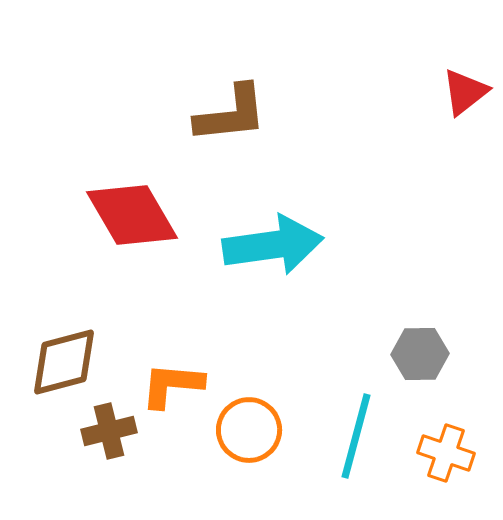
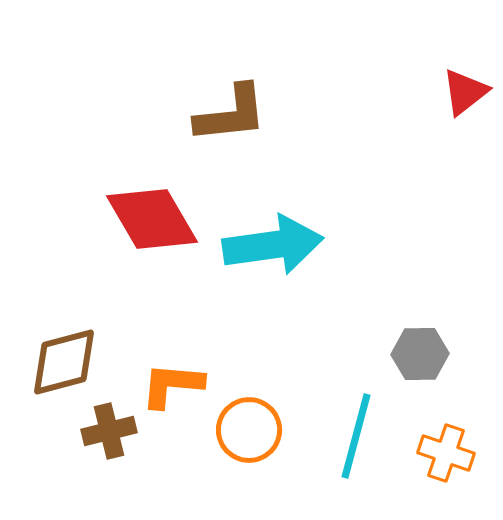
red diamond: moved 20 px right, 4 px down
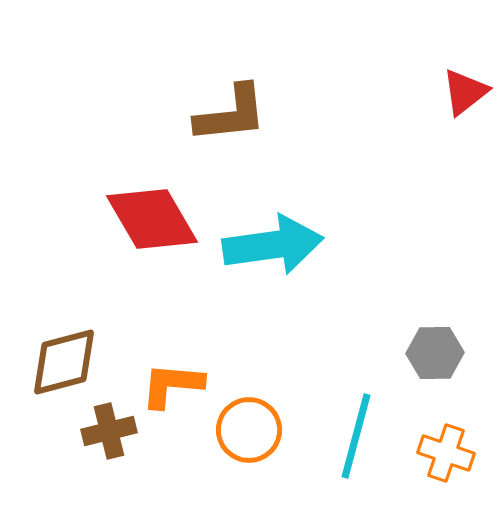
gray hexagon: moved 15 px right, 1 px up
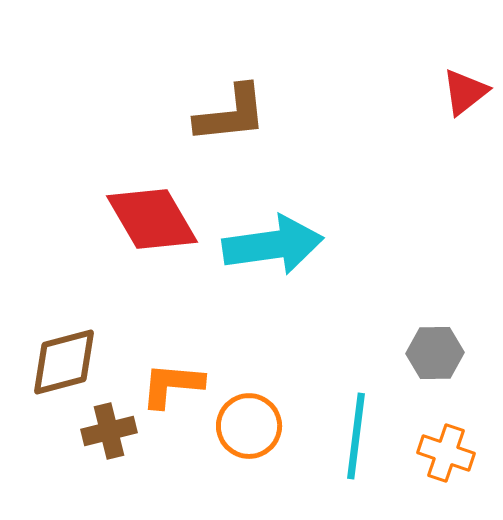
orange circle: moved 4 px up
cyan line: rotated 8 degrees counterclockwise
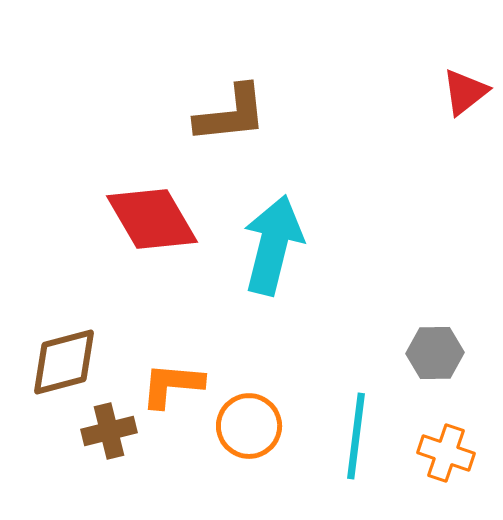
cyan arrow: rotated 68 degrees counterclockwise
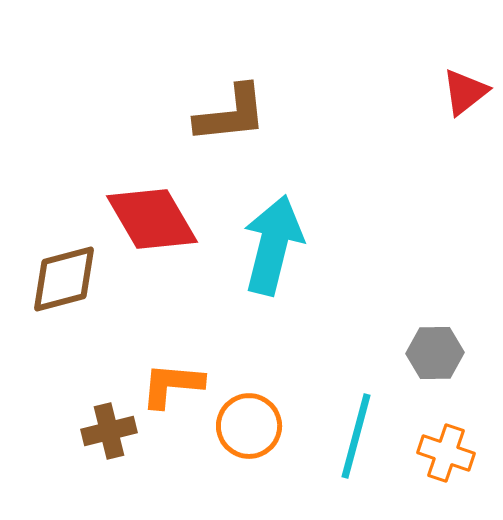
brown diamond: moved 83 px up
cyan line: rotated 8 degrees clockwise
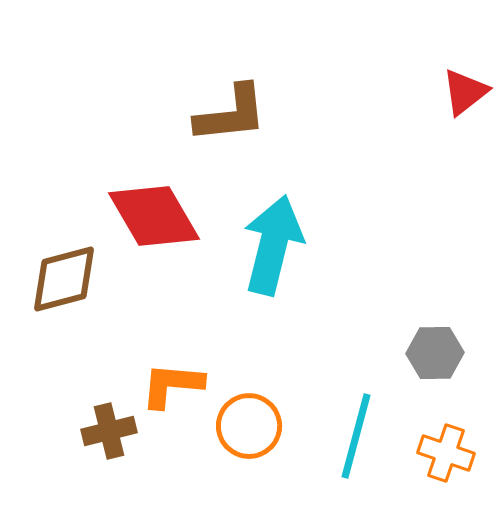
red diamond: moved 2 px right, 3 px up
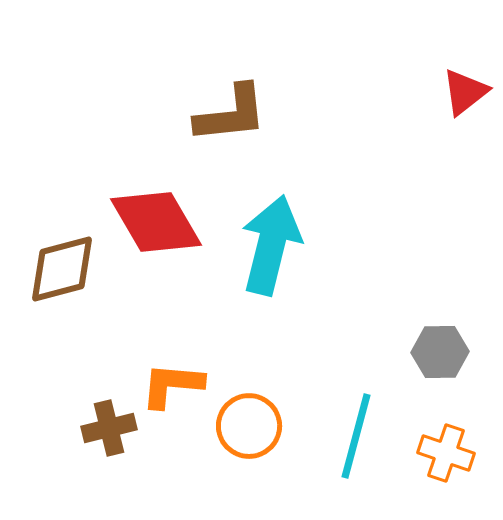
red diamond: moved 2 px right, 6 px down
cyan arrow: moved 2 px left
brown diamond: moved 2 px left, 10 px up
gray hexagon: moved 5 px right, 1 px up
brown cross: moved 3 px up
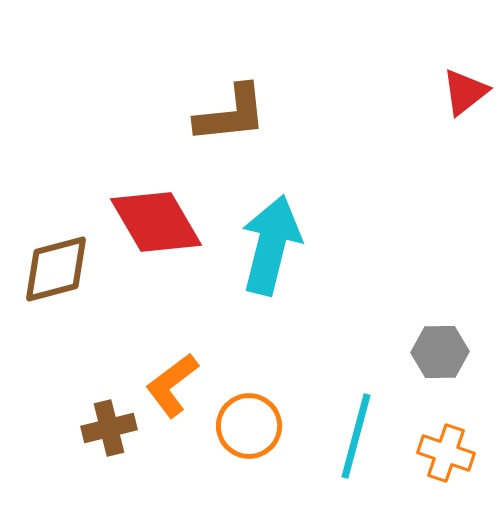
brown diamond: moved 6 px left
orange L-shape: rotated 42 degrees counterclockwise
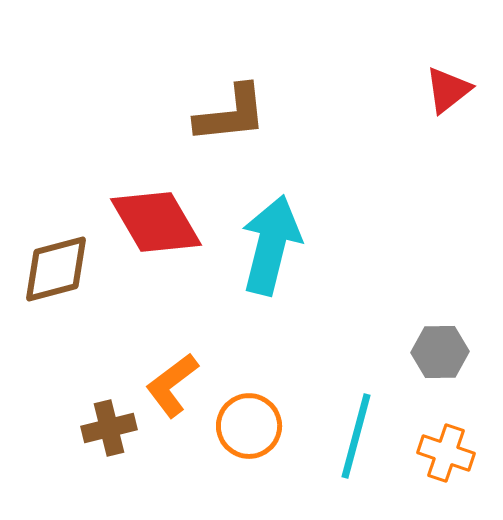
red triangle: moved 17 px left, 2 px up
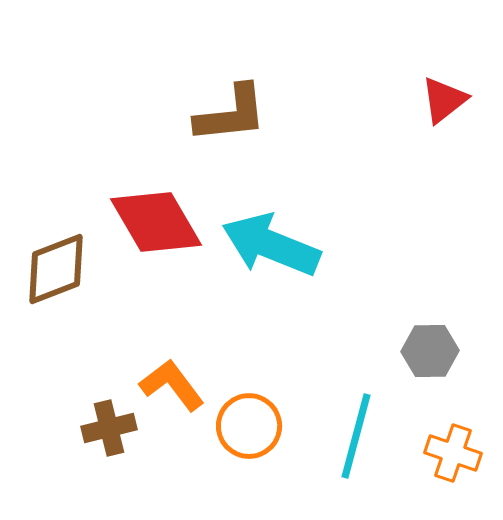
red triangle: moved 4 px left, 10 px down
cyan arrow: rotated 82 degrees counterclockwise
brown diamond: rotated 6 degrees counterclockwise
gray hexagon: moved 10 px left, 1 px up
orange L-shape: rotated 90 degrees clockwise
orange cross: moved 7 px right
